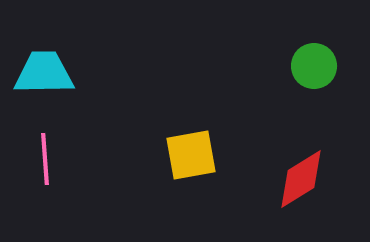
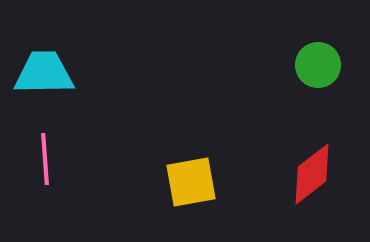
green circle: moved 4 px right, 1 px up
yellow square: moved 27 px down
red diamond: moved 11 px right, 5 px up; rotated 6 degrees counterclockwise
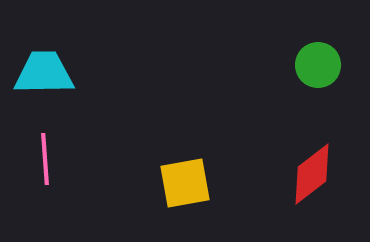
yellow square: moved 6 px left, 1 px down
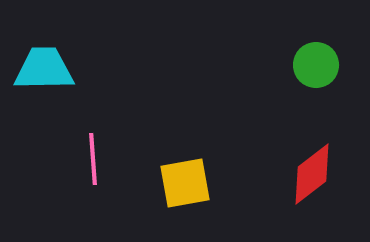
green circle: moved 2 px left
cyan trapezoid: moved 4 px up
pink line: moved 48 px right
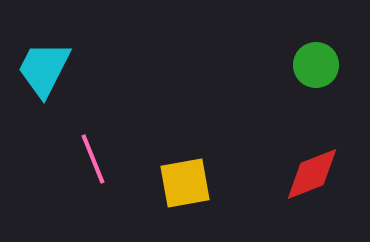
cyan trapezoid: rotated 62 degrees counterclockwise
pink line: rotated 18 degrees counterclockwise
red diamond: rotated 16 degrees clockwise
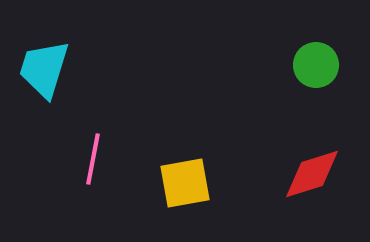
cyan trapezoid: rotated 10 degrees counterclockwise
pink line: rotated 33 degrees clockwise
red diamond: rotated 4 degrees clockwise
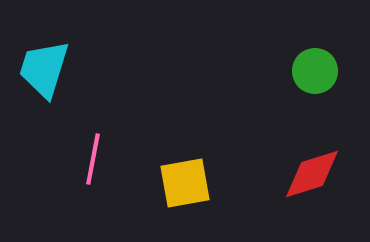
green circle: moved 1 px left, 6 px down
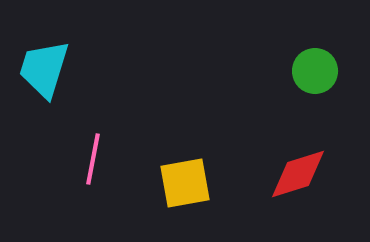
red diamond: moved 14 px left
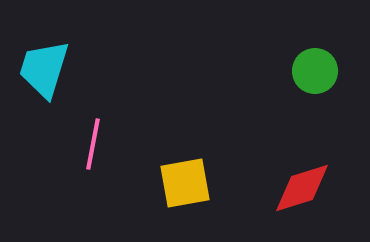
pink line: moved 15 px up
red diamond: moved 4 px right, 14 px down
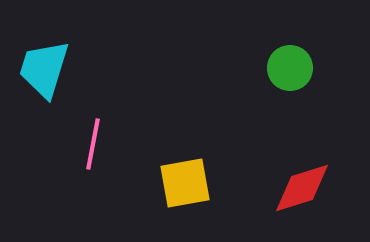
green circle: moved 25 px left, 3 px up
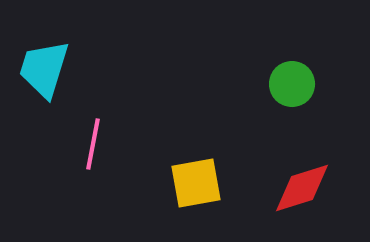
green circle: moved 2 px right, 16 px down
yellow square: moved 11 px right
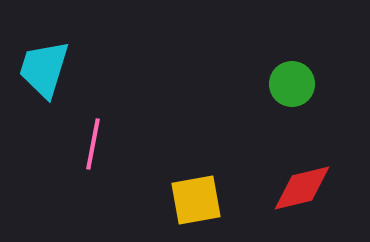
yellow square: moved 17 px down
red diamond: rotated 4 degrees clockwise
